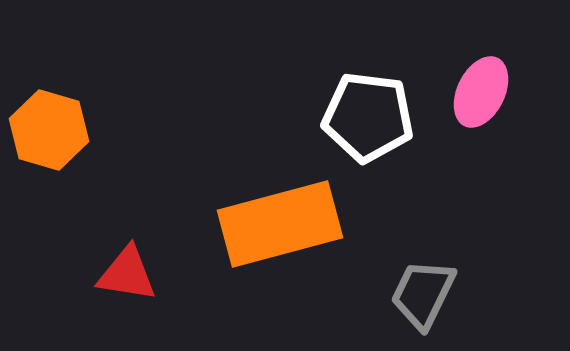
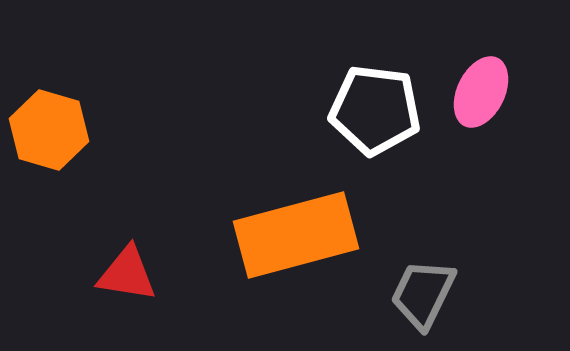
white pentagon: moved 7 px right, 7 px up
orange rectangle: moved 16 px right, 11 px down
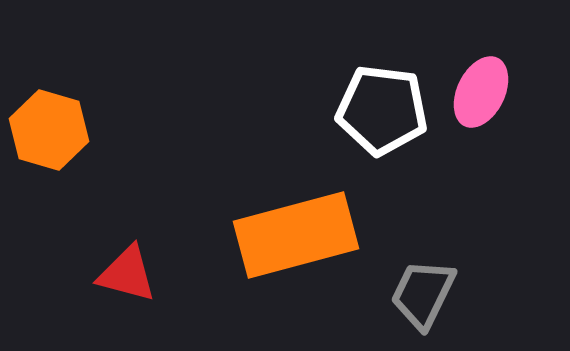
white pentagon: moved 7 px right
red triangle: rotated 6 degrees clockwise
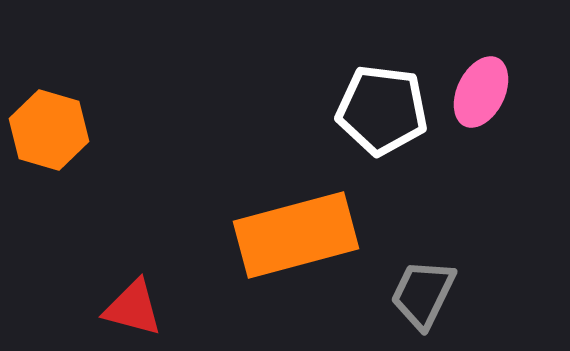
red triangle: moved 6 px right, 34 px down
